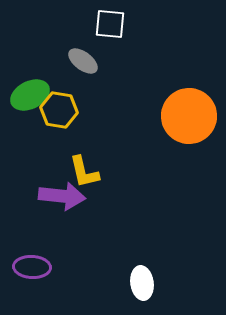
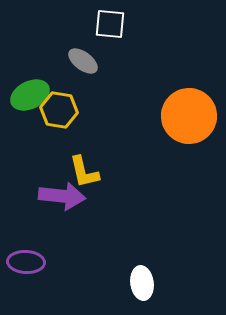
purple ellipse: moved 6 px left, 5 px up
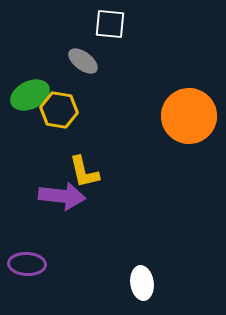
purple ellipse: moved 1 px right, 2 px down
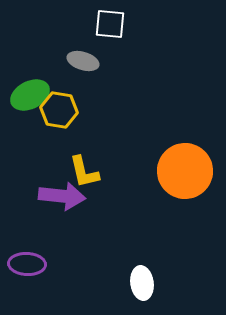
gray ellipse: rotated 20 degrees counterclockwise
orange circle: moved 4 px left, 55 px down
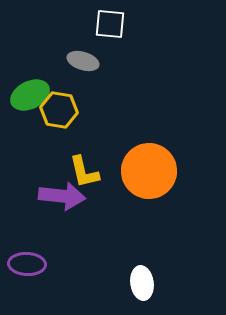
orange circle: moved 36 px left
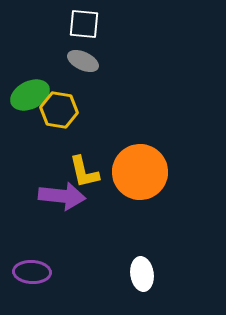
white square: moved 26 px left
gray ellipse: rotated 8 degrees clockwise
orange circle: moved 9 px left, 1 px down
purple ellipse: moved 5 px right, 8 px down
white ellipse: moved 9 px up
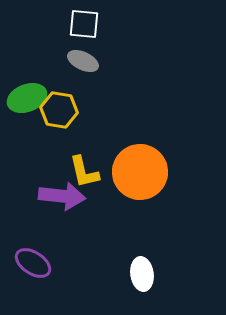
green ellipse: moved 3 px left, 3 px down; rotated 6 degrees clockwise
purple ellipse: moved 1 px right, 9 px up; rotated 30 degrees clockwise
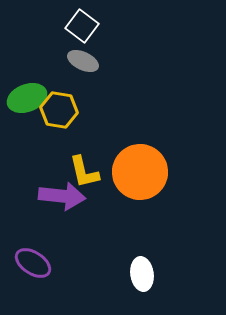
white square: moved 2 px left, 2 px down; rotated 32 degrees clockwise
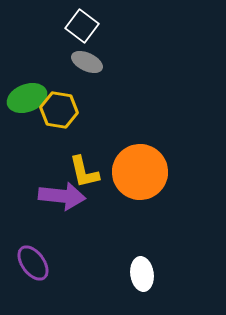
gray ellipse: moved 4 px right, 1 px down
purple ellipse: rotated 21 degrees clockwise
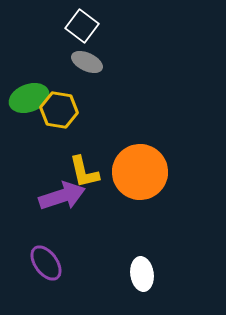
green ellipse: moved 2 px right
purple arrow: rotated 24 degrees counterclockwise
purple ellipse: moved 13 px right
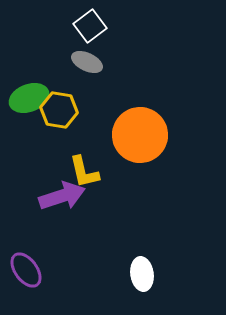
white square: moved 8 px right; rotated 16 degrees clockwise
orange circle: moved 37 px up
purple ellipse: moved 20 px left, 7 px down
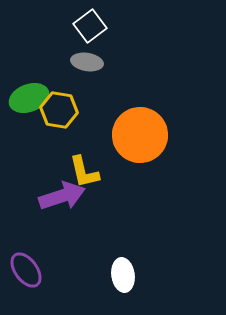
gray ellipse: rotated 16 degrees counterclockwise
white ellipse: moved 19 px left, 1 px down
